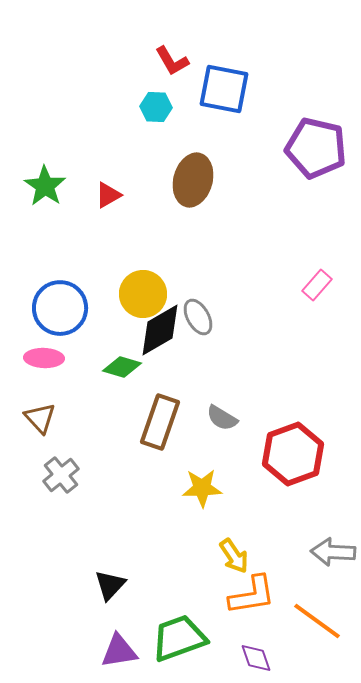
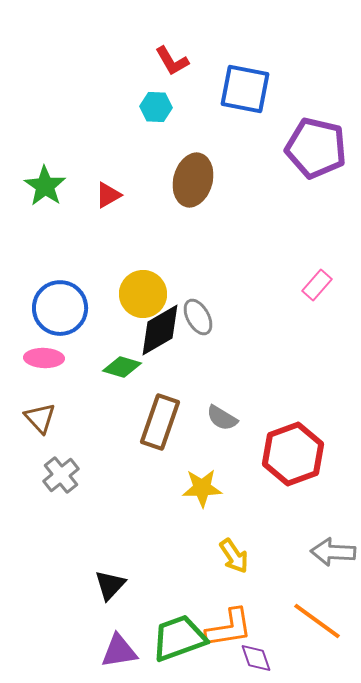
blue square: moved 21 px right
orange L-shape: moved 23 px left, 33 px down
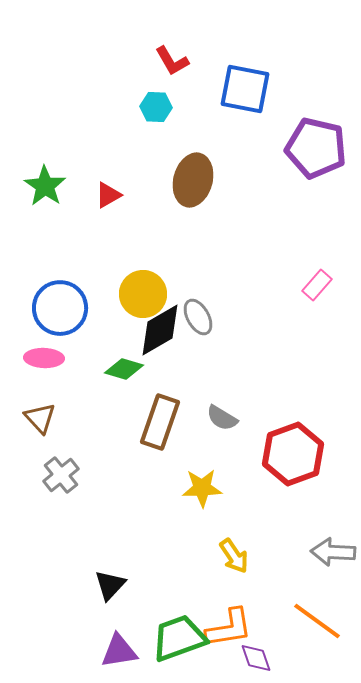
green diamond: moved 2 px right, 2 px down
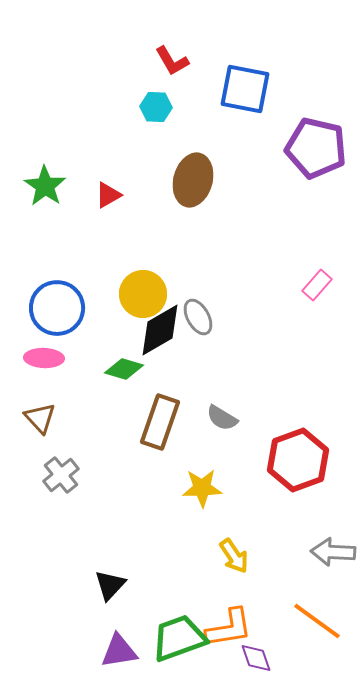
blue circle: moved 3 px left
red hexagon: moved 5 px right, 6 px down
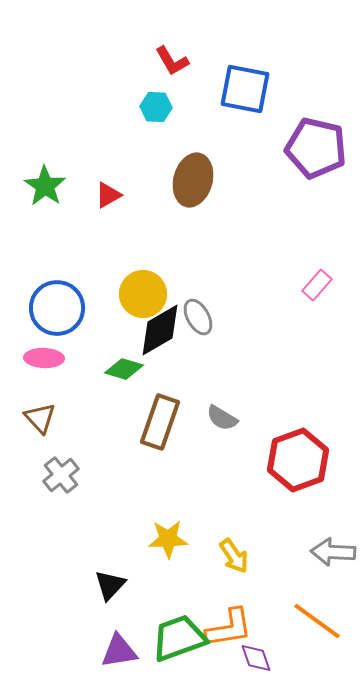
yellow star: moved 34 px left, 51 px down
